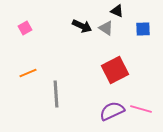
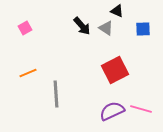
black arrow: rotated 24 degrees clockwise
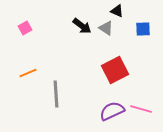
black arrow: rotated 12 degrees counterclockwise
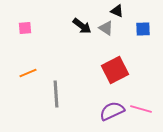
pink square: rotated 24 degrees clockwise
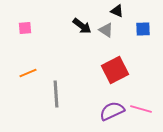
gray triangle: moved 2 px down
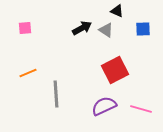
black arrow: moved 2 px down; rotated 66 degrees counterclockwise
purple semicircle: moved 8 px left, 5 px up
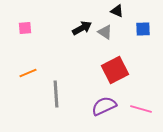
gray triangle: moved 1 px left, 2 px down
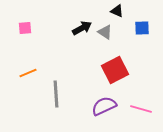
blue square: moved 1 px left, 1 px up
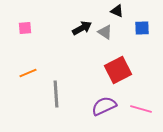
red square: moved 3 px right
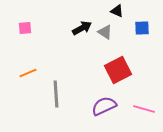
pink line: moved 3 px right
